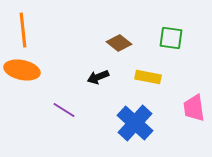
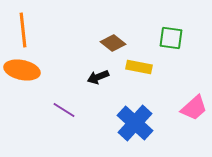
brown diamond: moved 6 px left
yellow rectangle: moved 9 px left, 10 px up
pink trapezoid: rotated 124 degrees counterclockwise
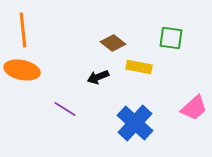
purple line: moved 1 px right, 1 px up
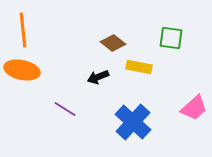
blue cross: moved 2 px left, 1 px up
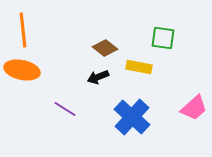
green square: moved 8 px left
brown diamond: moved 8 px left, 5 px down
blue cross: moved 1 px left, 5 px up
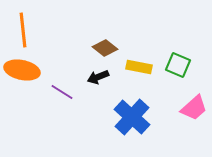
green square: moved 15 px right, 27 px down; rotated 15 degrees clockwise
purple line: moved 3 px left, 17 px up
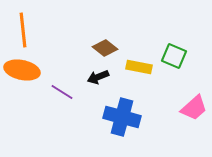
green square: moved 4 px left, 9 px up
blue cross: moved 10 px left; rotated 27 degrees counterclockwise
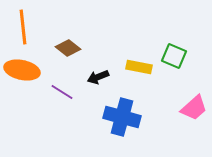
orange line: moved 3 px up
brown diamond: moved 37 px left
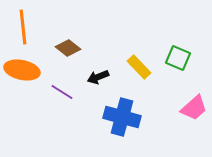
green square: moved 4 px right, 2 px down
yellow rectangle: rotated 35 degrees clockwise
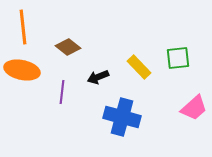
brown diamond: moved 1 px up
green square: rotated 30 degrees counterclockwise
purple line: rotated 65 degrees clockwise
